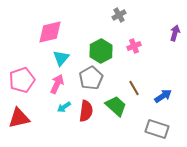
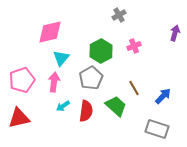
pink arrow: moved 3 px left, 2 px up; rotated 18 degrees counterclockwise
blue arrow: rotated 12 degrees counterclockwise
cyan arrow: moved 1 px left, 1 px up
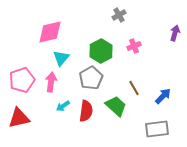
pink arrow: moved 3 px left
gray rectangle: rotated 25 degrees counterclockwise
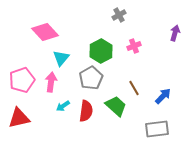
pink diamond: moved 5 px left; rotated 60 degrees clockwise
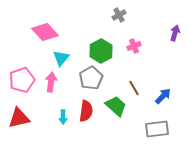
cyan arrow: moved 11 px down; rotated 56 degrees counterclockwise
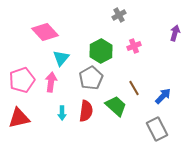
cyan arrow: moved 1 px left, 4 px up
gray rectangle: rotated 70 degrees clockwise
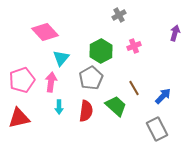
cyan arrow: moved 3 px left, 6 px up
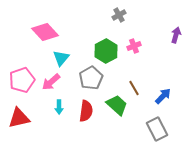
purple arrow: moved 1 px right, 2 px down
green hexagon: moved 5 px right
pink arrow: rotated 138 degrees counterclockwise
green trapezoid: moved 1 px right, 1 px up
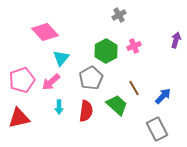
purple arrow: moved 5 px down
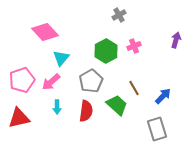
gray pentagon: moved 3 px down
cyan arrow: moved 2 px left
gray rectangle: rotated 10 degrees clockwise
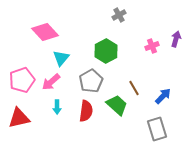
purple arrow: moved 1 px up
pink cross: moved 18 px right
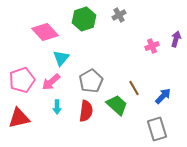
green hexagon: moved 22 px left, 32 px up; rotated 10 degrees clockwise
